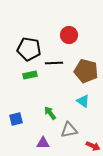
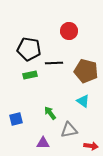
red circle: moved 4 px up
red arrow: moved 2 px left; rotated 16 degrees counterclockwise
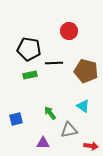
cyan triangle: moved 5 px down
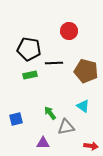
gray triangle: moved 3 px left, 3 px up
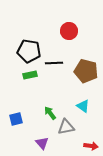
black pentagon: moved 2 px down
purple triangle: moved 1 px left; rotated 48 degrees clockwise
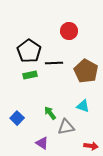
black pentagon: rotated 25 degrees clockwise
brown pentagon: rotated 15 degrees clockwise
cyan triangle: rotated 16 degrees counterclockwise
blue square: moved 1 px right, 1 px up; rotated 32 degrees counterclockwise
purple triangle: rotated 16 degrees counterclockwise
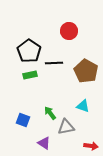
blue square: moved 6 px right, 2 px down; rotated 24 degrees counterclockwise
purple triangle: moved 2 px right
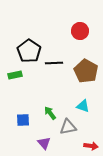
red circle: moved 11 px right
green rectangle: moved 15 px left
blue square: rotated 24 degrees counterclockwise
gray triangle: moved 2 px right
purple triangle: rotated 16 degrees clockwise
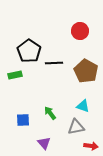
gray triangle: moved 8 px right
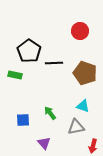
brown pentagon: moved 1 px left, 2 px down; rotated 10 degrees counterclockwise
green rectangle: rotated 24 degrees clockwise
red arrow: moved 2 px right; rotated 96 degrees clockwise
